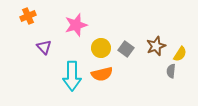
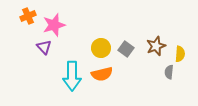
pink star: moved 22 px left
yellow semicircle: rotated 28 degrees counterclockwise
gray semicircle: moved 2 px left, 1 px down
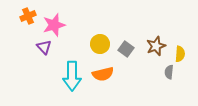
yellow circle: moved 1 px left, 4 px up
orange semicircle: moved 1 px right
